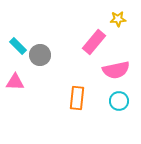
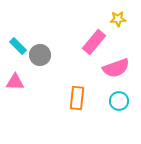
pink semicircle: moved 2 px up; rotated 8 degrees counterclockwise
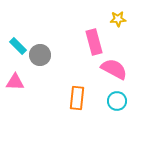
pink rectangle: rotated 55 degrees counterclockwise
pink semicircle: moved 2 px left, 1 px down; rotated 132 degrees counterclockwise
cyan circle: moved 2 px left
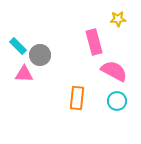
pink semicircle: moved 2 px down
pink triangle: moved 9 px right, 8 px up
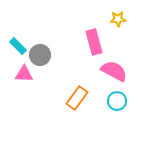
orange rectangle: rotated 30 degrees clockwise
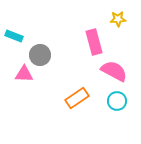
cyan rectangle: moved 4 px left, 10 px up; rotated 24 degrees counterclockwise
orange rectangle: rotated 20 degrees clockwise
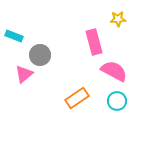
pink triangle: rotated 42 degrees counterclockwise
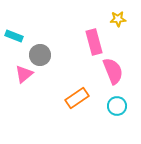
pink semicircle: moved 1 px left; rotated 40 degrees clockwise
cyan circle: moved 5 px down
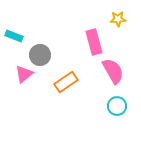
pink semicircle: rotated 8 degrees counterclockwise
orange rectangle: moved 11 px left, 16 px up
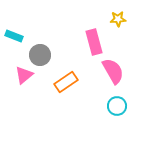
pink triangle: moved 1 px down
